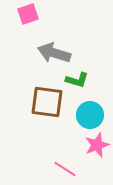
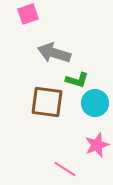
cyan circle: moved 5 px right, 12 px up
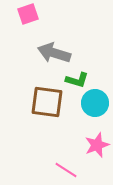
pink line: moved 1 px right, 1 px down
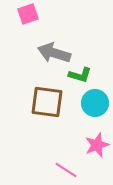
green L-shape: moved 3 px right, 5 px up
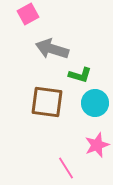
pink square: rotated 10 degrees counterclockwise
gray arrow: moved 2 px left, 4 px up
pink line: moved 2 px up; rotated 25 degrees clockwise
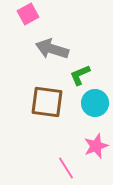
green L-shape: rotated 140 degrees clockwise
pink star: moved 1 px left, 1 px down
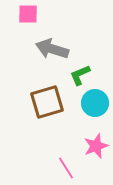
pink square: rotated 30 degrees clockwise
brown square: rotated 24 degrees counterclockwise
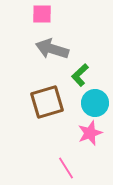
pink square: moved 14 px right
green L-shape: rotated 20 degrees counterclockwise
pink star: moved 6 px left, 13 px up
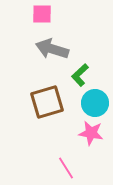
pink star: moved 1 px right; rotated 30 degrees clockwise
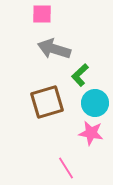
gray arrow: moved 2 px right
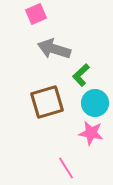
pink square: moved 6 px left; rotated 25 degrees counterclockwise
green L-shape: moved 1 px right
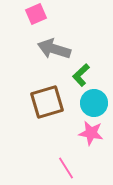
cyan circle: moved 1 px left
